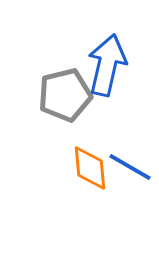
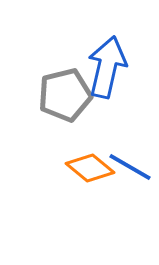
blue arrow: moved 2 px down
orange diamond: rotated 45 degrees counterclockwise
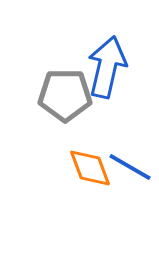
gray pentagon: rotated 14 degrees clockwise
orange diamond: rotated 30 degrees clockwise
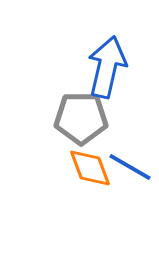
gray pentagon: moved 16 px right, 23 px down
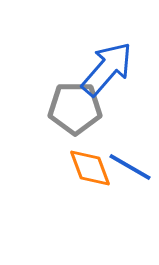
blue arrow: moved 2 px down; rotated 28 degrees clockwise
gray pentagon: moved 6 px left, 10 px up
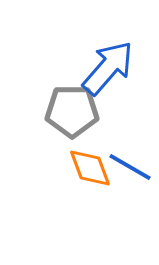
blue arrow: moved 1 px right, 1 px up
gray pentagon: moved 3 px left, 3 px down
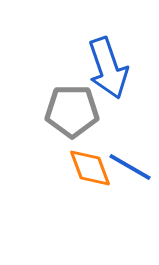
blue arrow: rotated 120 degrees clockwise
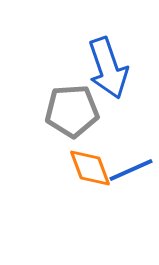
gray pentagon: rotated 4 degrees counterclockwise
blue line: moved 1 px right, 3 px down; rotated 54 degrees counterclockwise
